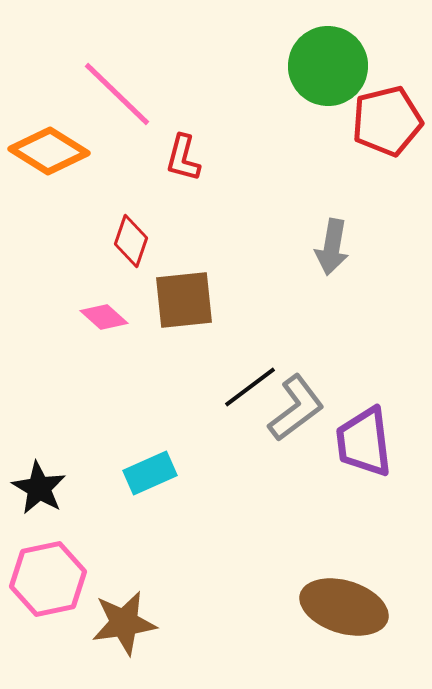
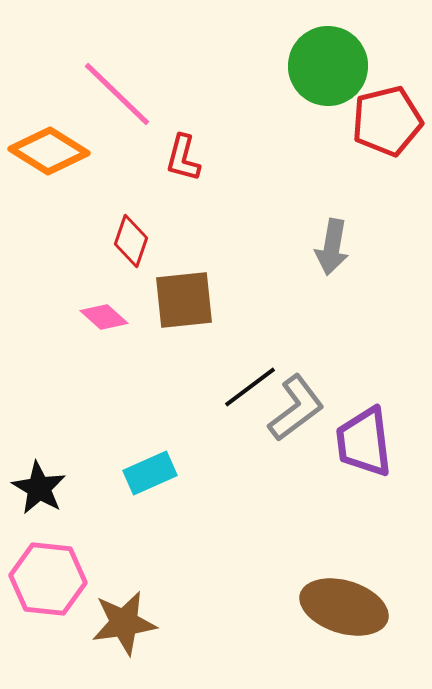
pink hexagon: rotated 18 degrees clockwise
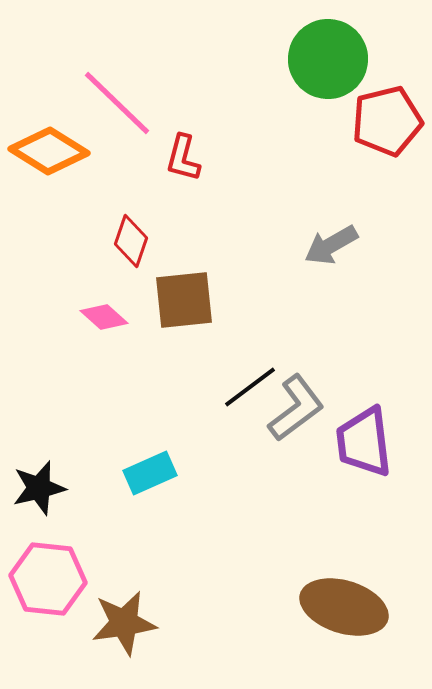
green circle: moved 7 px up
pink line: moved 9 px down
gray arrow: moved 1 px left, 2 px up; rotated 50 degrees clockwise
black star: rotated 28 degrees clockwise
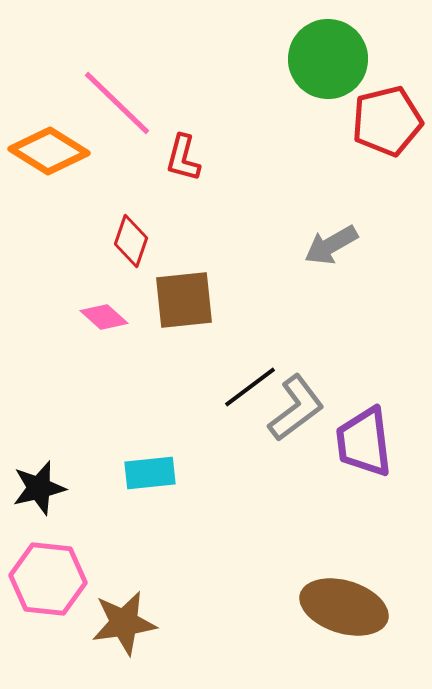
cyan rectangle: rotated 18 degrees clockwise
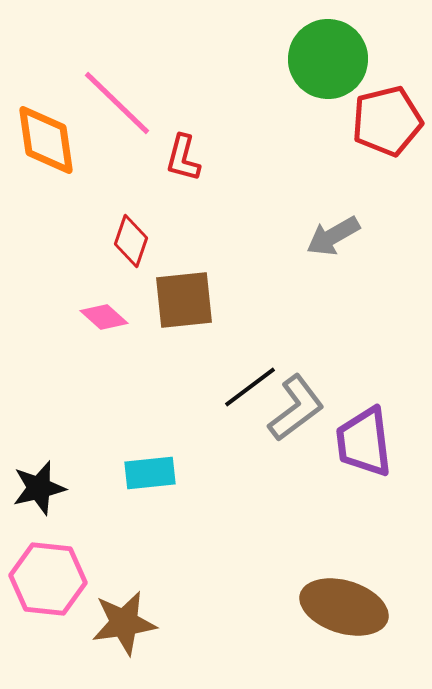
orange diamond: moved 3 px left, 11 px up; rotated 50 degrees clockwise
gray arrow: moved 2 px right, 9 px up
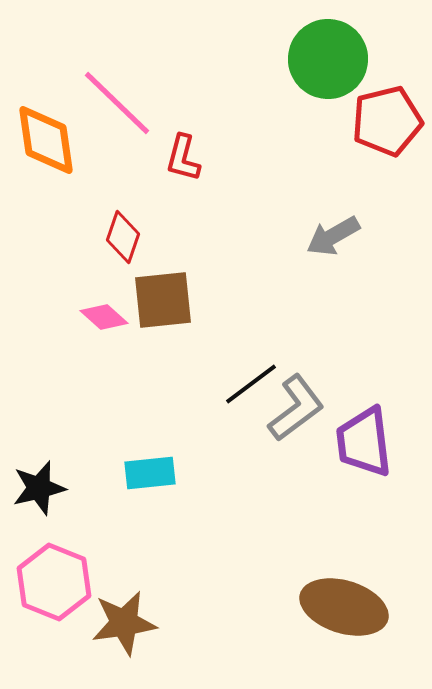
red diamond: moved 8 px left, 4 px up
brown square: moved 21 px left
black line: moved 1 px right, 3 px up
pink hexagon: moved 6 px right, 3 px down; rotated 16 degrees clockwise
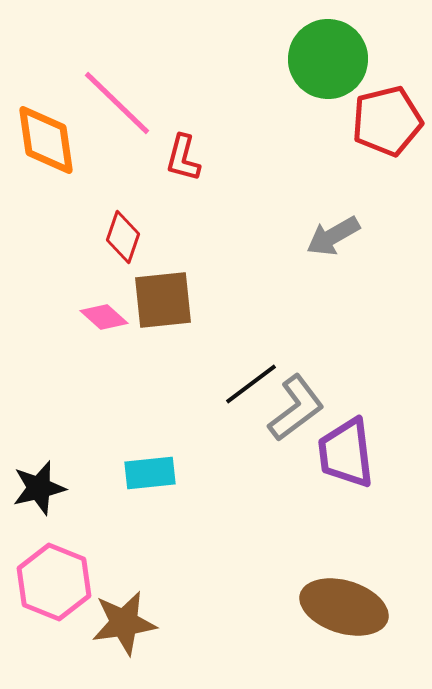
purple trapezoid: moved 18 px left, 11 px down
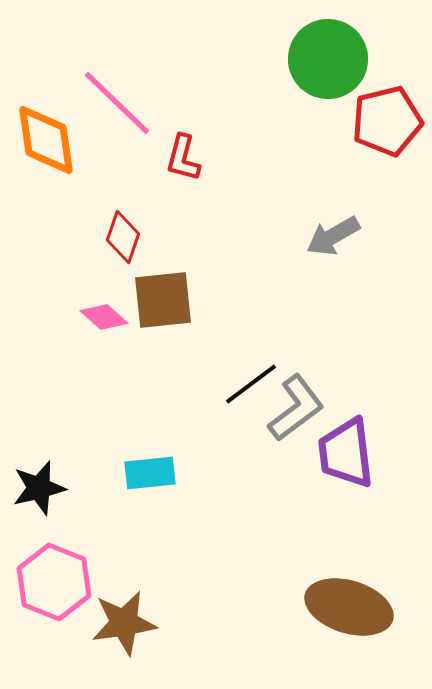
brown ellipse: moved 5 px right
